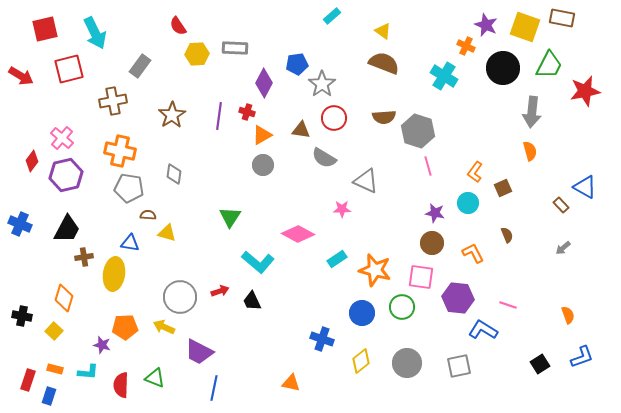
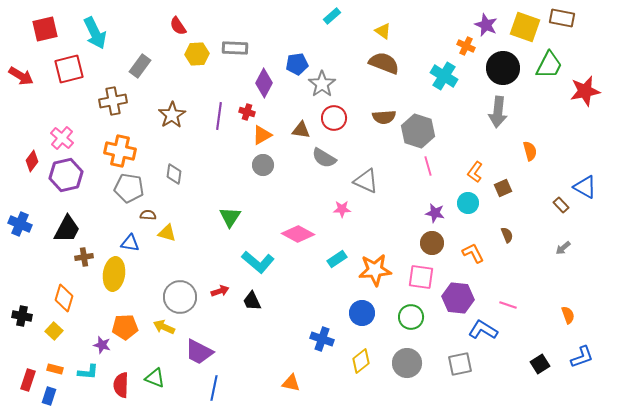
gray arrow at (532, 112): moved 34 px left
orange star at (375, 270): rotated 20 degrees counterclockwise
green circle at (402, 307): moved 9 px right, 10 px down
gray square at (459, 366): moved 1 px right, 2 px up
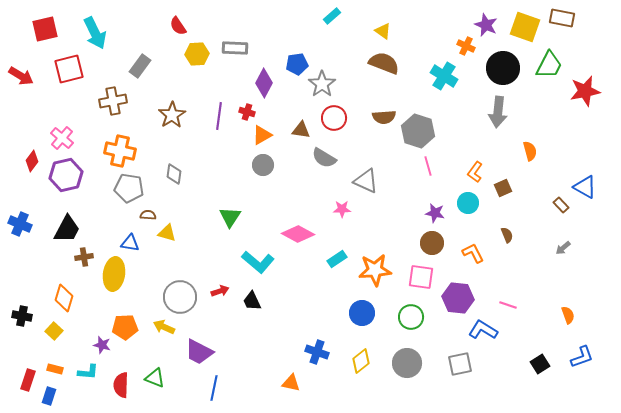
blue cross at (322, 339): moved 5 px left, 13 px down
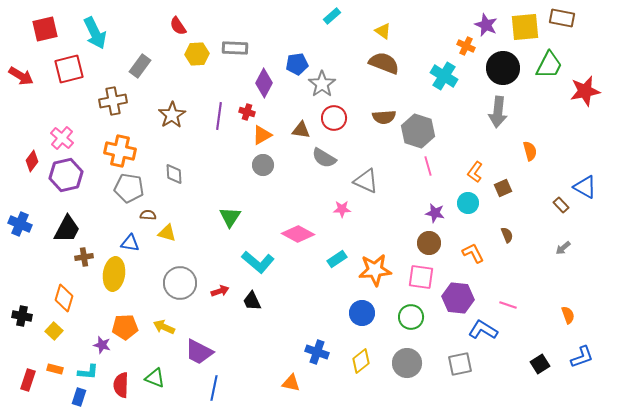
yellow square at (525, 27): rotated 24 degrees counterclockwise
gray diamond at (174, 174): rotated 10 degrees counterclockwise
brown circle at (432, 243): moved 3 px left
gray circle at (180, 297): moved 14 px up
blue rectangle at (49, 396): moved 30 px right, 1 px down
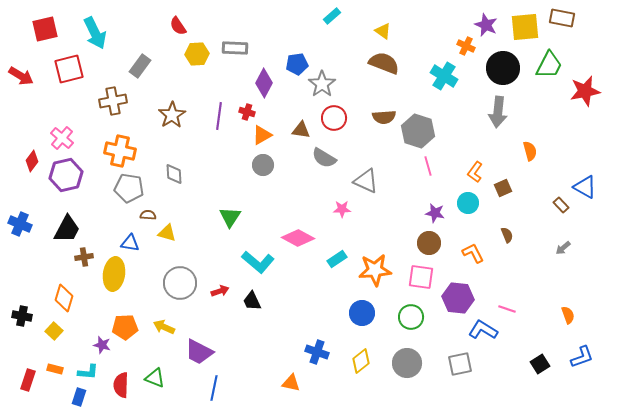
pink diamond at (298, 234): moved 4 px down
pink line at (508, 305): moved 1 px left, 4 px down
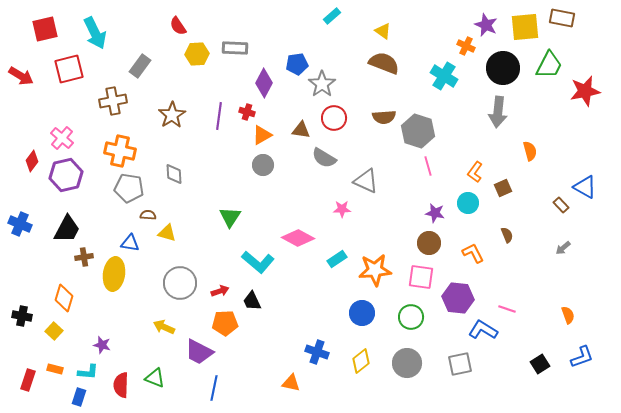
orange pentagon at (125, 327): moved 100 px right, 4 px up
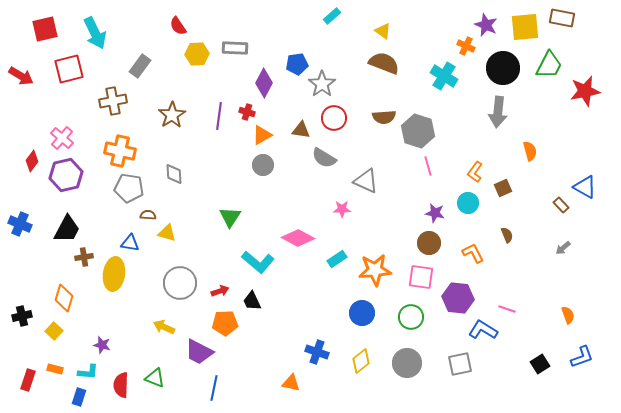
black cross at (22, 316): rotated 24 degrees counterclockwise
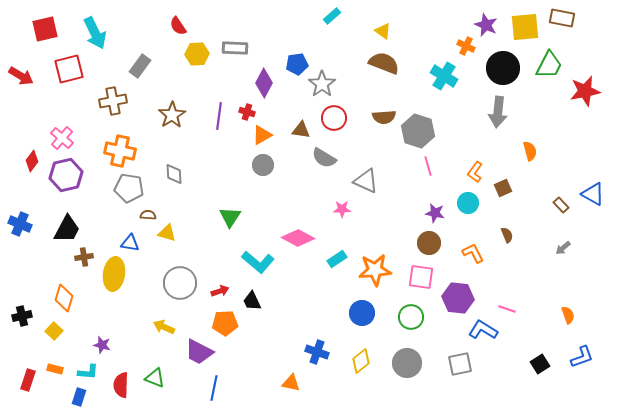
blue triangle at (585, 187): moved 8 px right, 7 px down
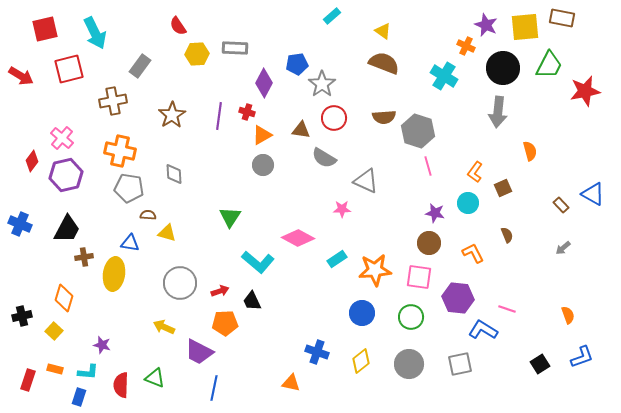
pink square at (421, 277): moved 2 px left
gray circle at (407, 363): moved 2 px right, 1 px down
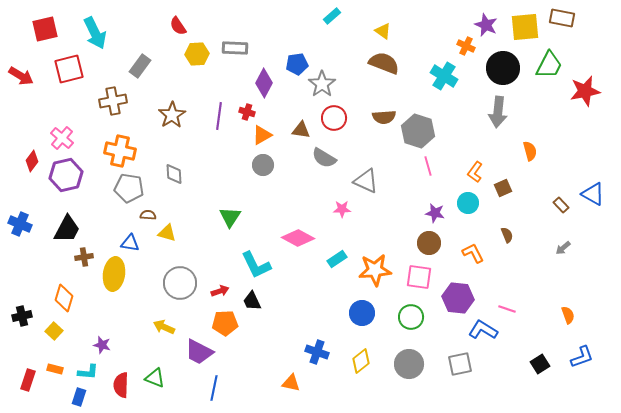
cyan L-shape at (258, 262): moved 2 px left, 3 px down; rotated 24 degrees clockwise
